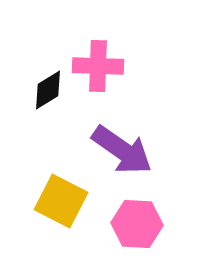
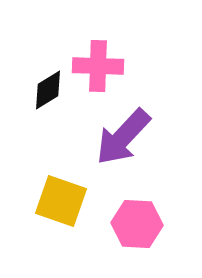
purple arrow: moved 1 px right, 13 px up; rotated 98 degrees clockwise
yellow square: rotated 8 degrees counterclockwise
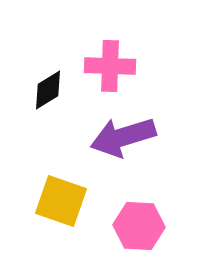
pink cross: moved 12 px right
purple arrow: rotated 30 degrees clockwise
pink hexagon: moved 2 px right, 2 px down
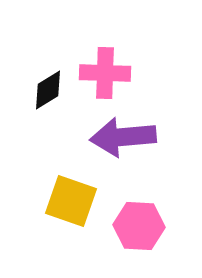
pink cross: moved 5 px left, 7 px down
purple arrow: rotated 12 degrees clockwise
yellow square: moved 10 px right
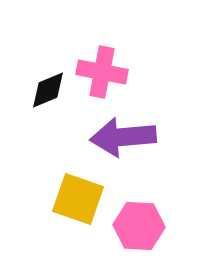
pink cross: moved 3 px left, 1 px up; rotated 9 degrees clockwise
black diamond: rotated 9 degrees clockwise
yellow square: moved 7 px right, 2 px up
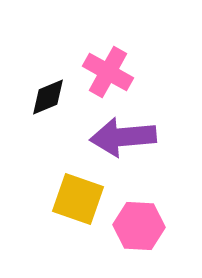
pink cross: moved 6 px right; rotated 18 degrees clockwise
black diamond: moved 7 px down
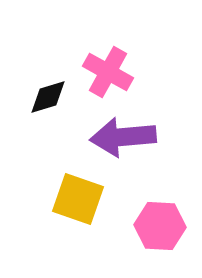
black diamond: rotated 6 degrees clockwise
pink hexagon: moved 21 px right
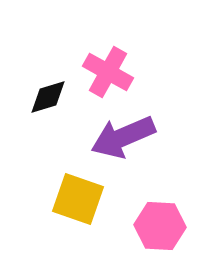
purple arrow: rotated 18 degrees counterclockwise
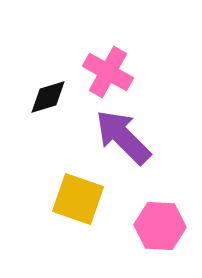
purple arrow: rotated 68 degrees clockwise
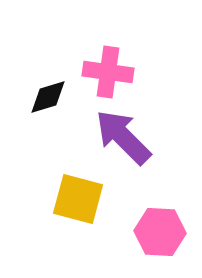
pink cross: rotated 21 degrees counterclockwise
yellow square: rotated 4 degrees counterclockwise
pink hexagon: moved 6 px down
